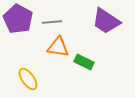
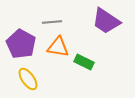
purple pentagon: moved 3 px right, 25 px down
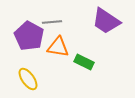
purple pentagon: moved 8 px right, 8 px up
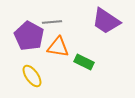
yellow ellipse: moved 4 px right, 3 px up
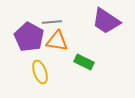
purple pentagon: moved 1 px down
orange triangle: moved 1 px left, 6 px up
yellow ellipse: moved 8 px right, 4 px up; rotated 15 degrees clockwise
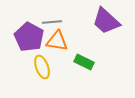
purple trapezoid: rotated 8 degrees clockwise
yellow ellipse: moved 2 px right, 5 px up
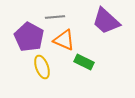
gray line: moved 3 px right, 5 px up
orange triangle: moved 7 px right, 1 px up; rotated 15 degrees clockwise
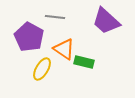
gray line: rotated 12 degrees clockwise
orange triangle: moved 9 px down; rotated 10 degrees clockwise
green rectangle: rotated 12 degrees counterclockwise
yellow ellipse: moved 2 px down; rotated 50 degrees clockwise
